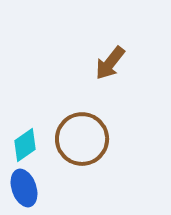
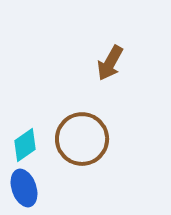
brown arrow: rotated 9 degrees counterclockwise
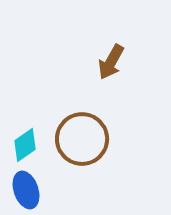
brown arrow: moved 1 px right, 1 px up
blue ellipse: moved 2 px right, 2 px down
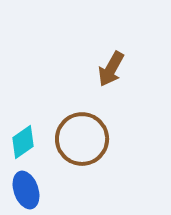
brown arrow: moved 7 px down
cyan diamond: moved 2 px left, 3 px up
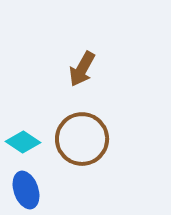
brown arrow: moved 29 px left
cyan diamond: rotated 68 degrees clockwise
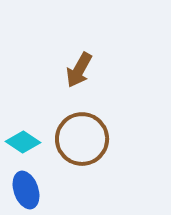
brown arrow: moved 3 px left, 1 px down
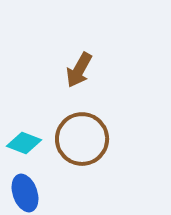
cyan diamond: moved 1 px right, 1 px down; rotated 12 degrees counterclockwise
blue ellipse: moved 1 px left, 3 px down
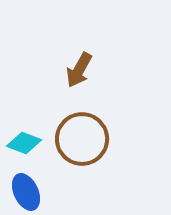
blue ellipse: moved 1 px right, 1 px up; rotated 6 degrees counterclockwise
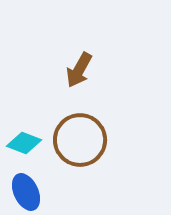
brown circle: moved 2 px left, 1 px down
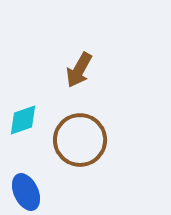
cyan diamond: moved 1 px left, 23 px up; rotated 40 degrees counterclockwise
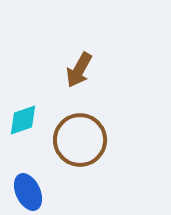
blue ellipse: moved 2 px right
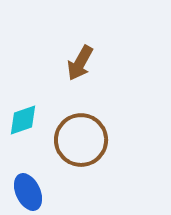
brown arrow: moved 1 px right, 7 px up
brown circle: moved 1 px right
